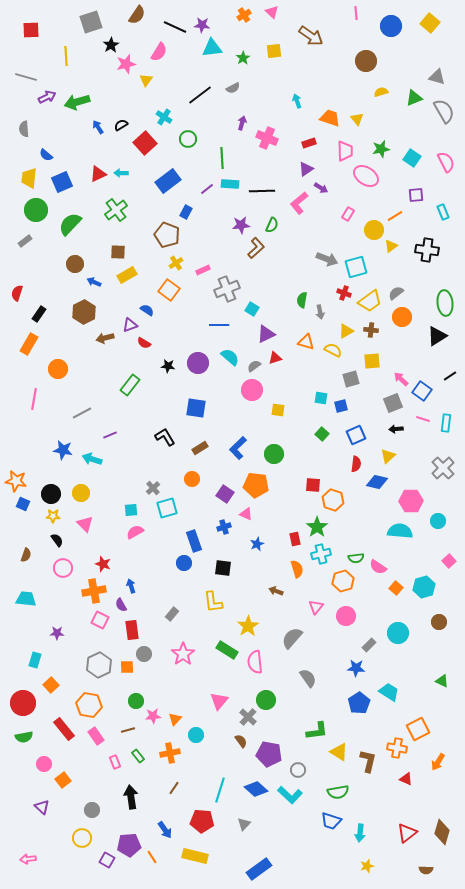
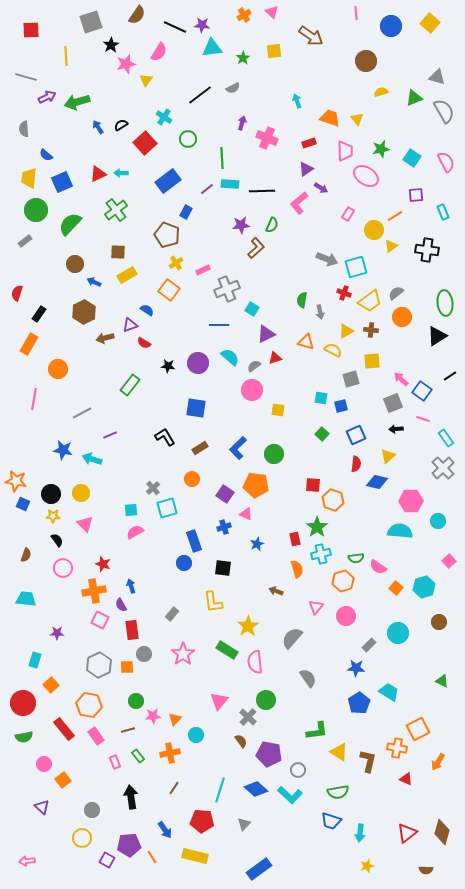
cyan rectangle at (446, 423): moved 15 px down; rotated 42 degrees counterclockwise
pink arrow at (28, 859): moved 1 px left, 2 px down
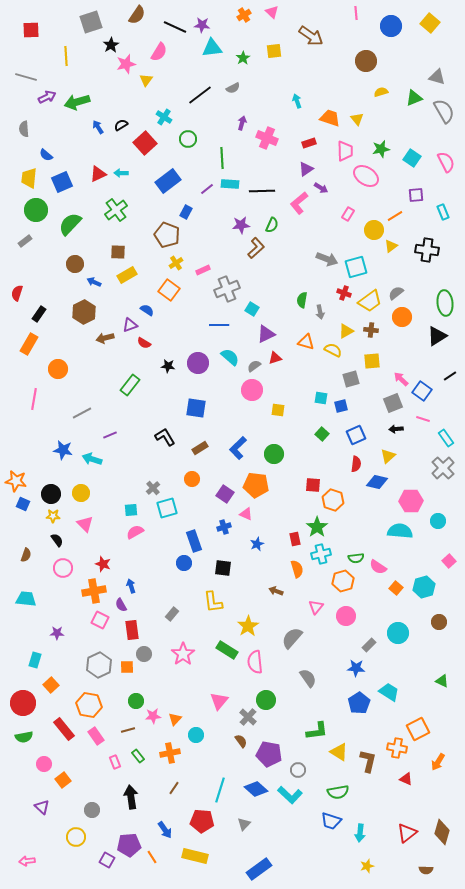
yellow circle at (82, 838): moved 6 px left, 1 px up
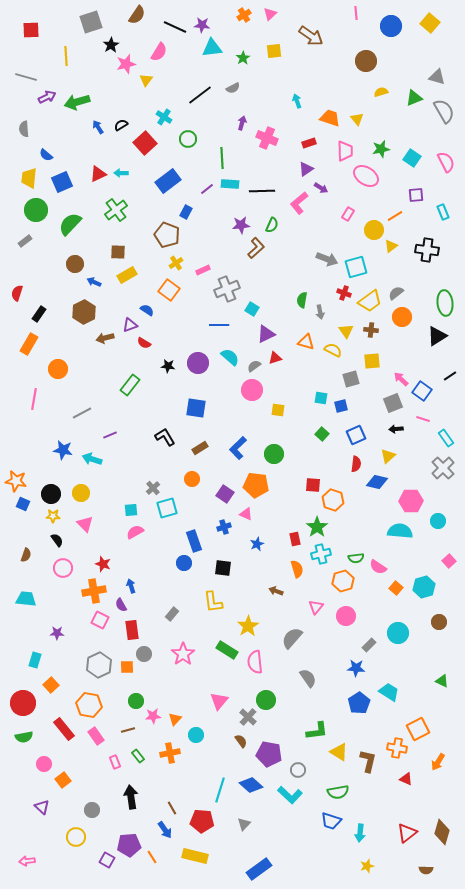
pink triangle at (272, 12): moved 2 px left, 2 px down; rotated 32 degrees clockwise
yellow triangle at (346, 331): rotated 35 degrees counterclockwise
brown line at (174, 788): moved 2 px left, 20 px down; rotated 64 degrees counterclockwise
blue diamond at (256, 789): moved 5 px left, 4 px up
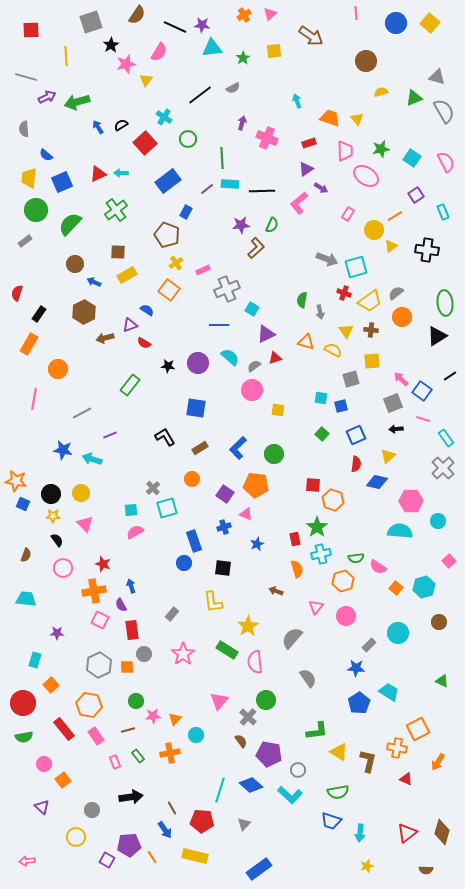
blue circle at (391, 26): moved 5 px right, 3 px up
purple square at (416, 195): rotated 28 degrees counterclockwise
black arrow at (131, 797): rotated 90 degrees clockwise
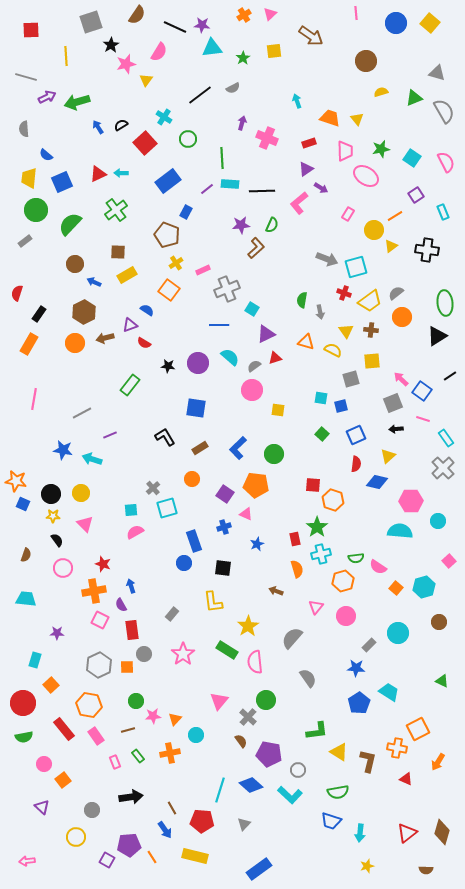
gray triangle at (437, 77): moved 4 px up
orange circle at (58, 369): moved 17 px right, 26 px up
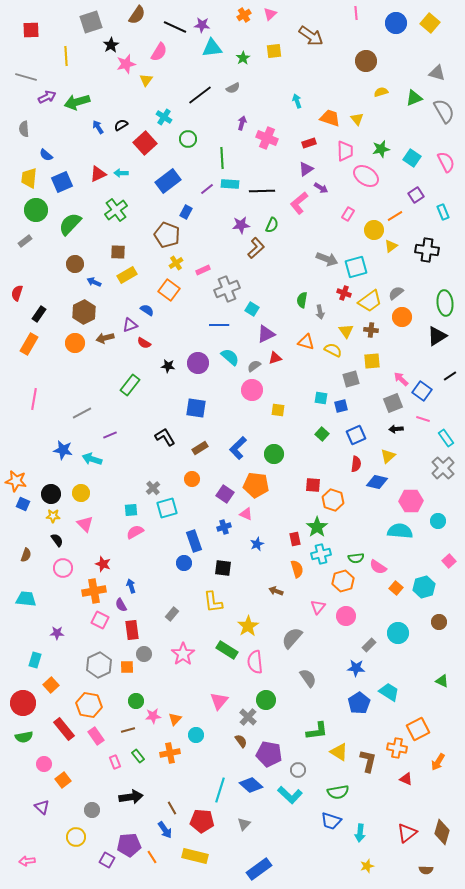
pink triangle at (316, 607): moved 2 px right
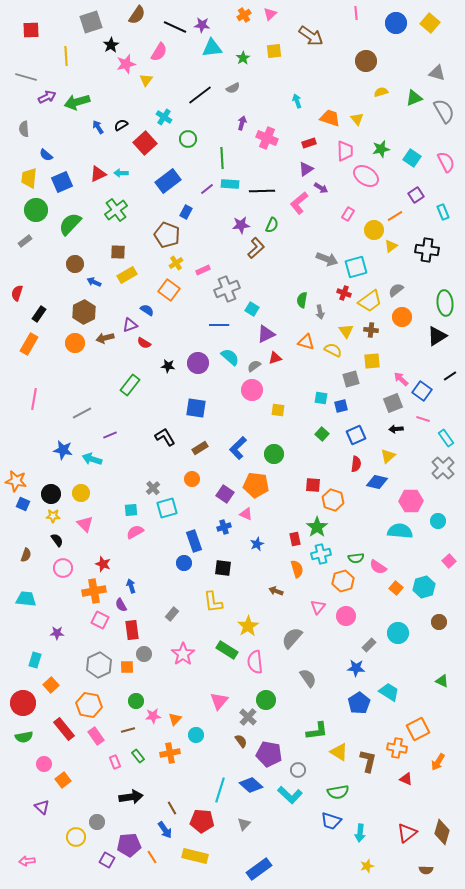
gray semicircle at (396, 293): moved 3 px up
gray circle at (92, 810): moved 5 px right, 12 px down
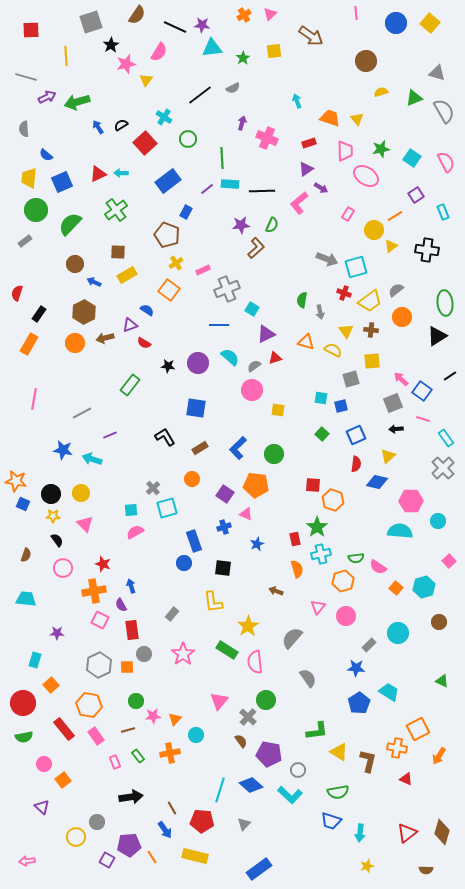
orange arrow at (438, 762): moved 1 px right, 6 px up
